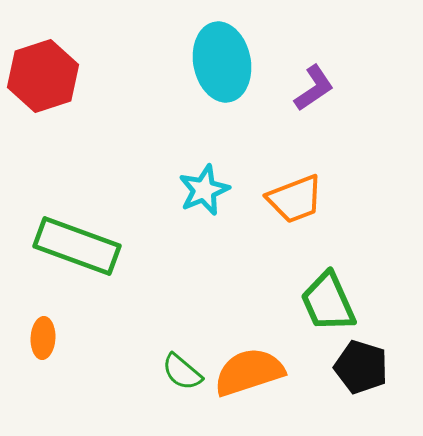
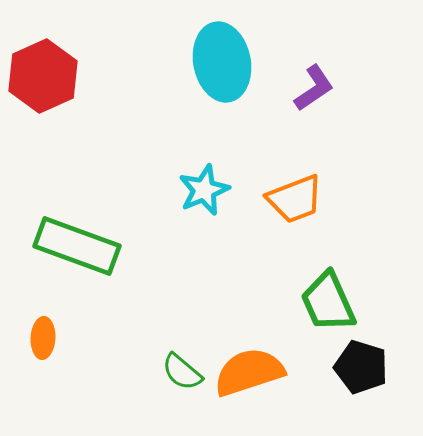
red hexagon: rotated 6 degrees counterclockwise
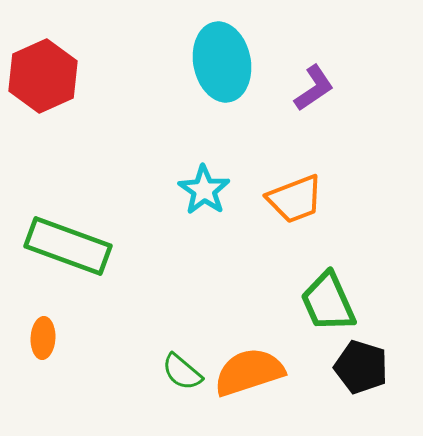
cyan star: rotated 15 degrees counterclockwise
green rectangle: moved 9 px left
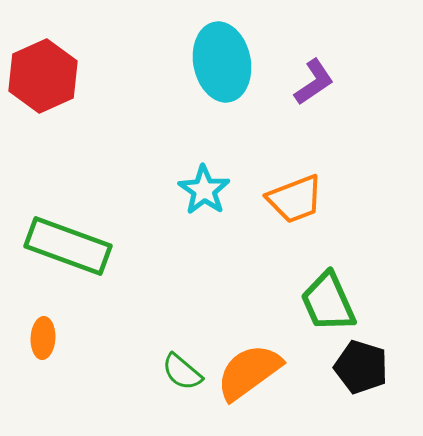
purple L-shape: moved 6 px up
orange semicircle: rotated 18 degrees counterclockwise
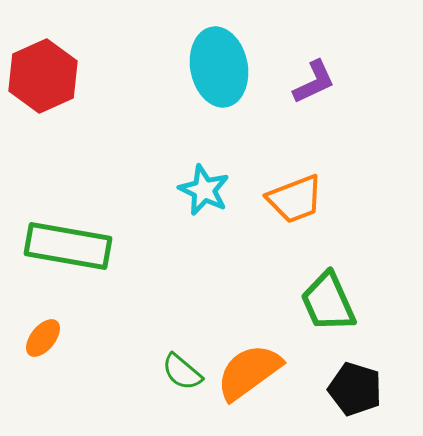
cyan ellipse: moved 3 px left, 5 px down
purple L-shape: rotated 9 degrees clockwise
cyan star: rotated 9 degrees counterclockwise
green rectangle: rotated 10 degrees counterclockwise
orange ellipse: rotated 36 degrees clockwise
black pentagon: moved 6 px left, 22 px down
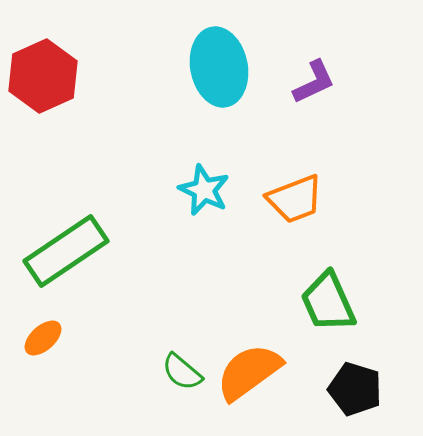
green rectangle: moved 2 px left, 5 px down; rotated 44 degrees counterclockwise
orange ellipse: rotated 9 degrees clockwise
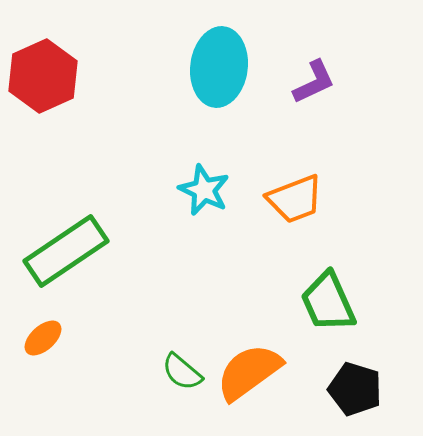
cyan ellipse: rotated 18 degrees clockwise
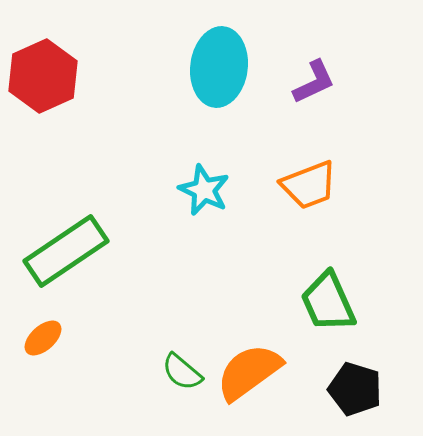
orange trapezoid: moved 14 px right, 14 px up
